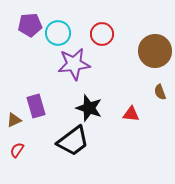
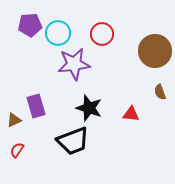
black trapezoid: rotated 16 degrees clockwise
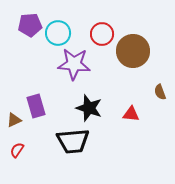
brown circle: moved 22 px left
purple star: rotated 12 degrees clockwise
black trapezoid: rotated 16 degrees clockwise
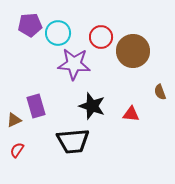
red circle: moved 1 px left, 3 px down
black star: moved 3 px right, 2 px up
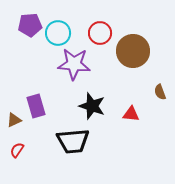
red circle: moved 1 px left, 4 px up
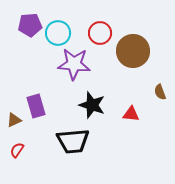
black star: moved 1 px up
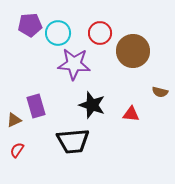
brown semicircle: rotated 56 degrees counterclockwise
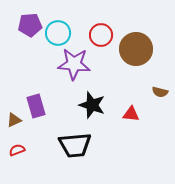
red circle: moved 1 px right, 2 px down
brown circle: moved 3 px right, 2 px up
black trapezoid: moved 2 px right, 4 px down
red semicircle: rotated 35 degrees clockwise
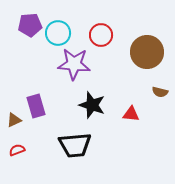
brown circle: moved 11 px right, 3 px down
